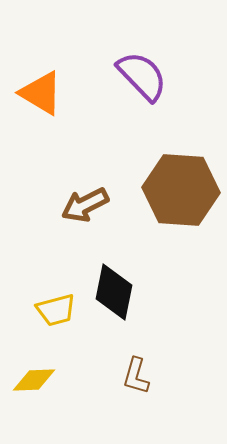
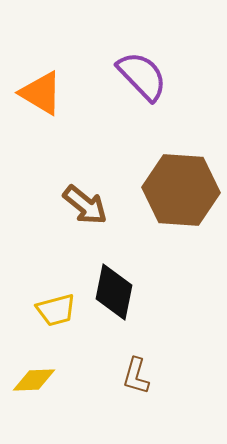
brown arrow: rotated 114 degrees counterclockwise
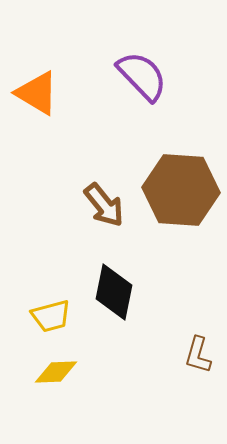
orange triangle: moved 4 px left
brown arrow: moved 19 px right; rotated 12 degrees clockwise
yellow trapezoid: moved 5 px left, 6 px down
brown L-shape: moved 62 px right, 21 px up
yellow diamond: moved 22 px right, 8 px up
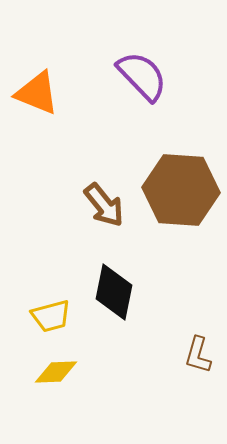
orange triangle: rotated 9 degrees counterclockwise
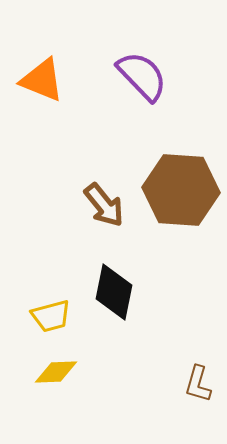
orange triangle: moved 5 px right, 13 px up
brown L-shape: moved 29 px down
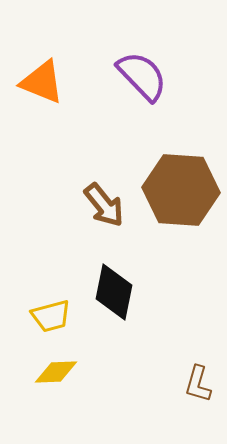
orange triangle: moved 2 px down
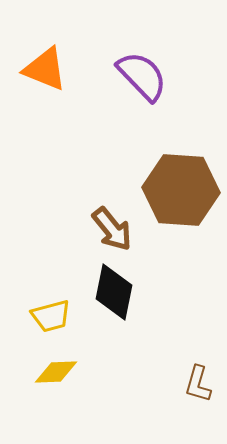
orange triangle: moved 3 px right, 13 px up
brown arrow: moved 8 px right, 24 px down
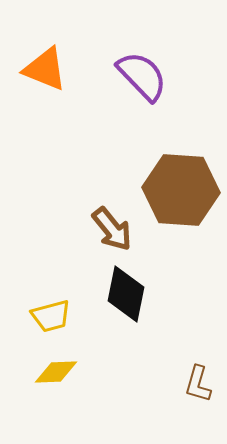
black diamond: moved 12 px right, 2 px down
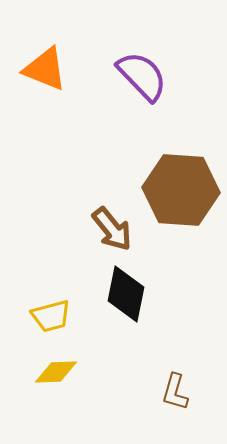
brown L-shape: moved 23 px left, 8 px down
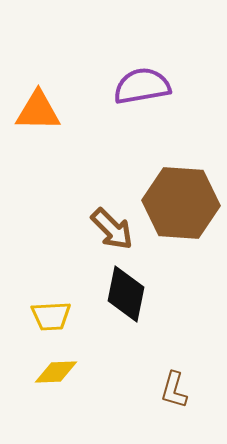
orange triangle: moved 7 px left, 42 px down; rotated 21 degrees counterclockwise
purple semicircle: moved 10 px down; rotated 56 degrees counterclockwise
brown hexagon: moved 13 px down
brown arrow: rotated 6 degrees counterclockwise
yellow trapezoid: rotated 12 degrees clockwise
brown L-shape: moved 1 px left, 2 px up
